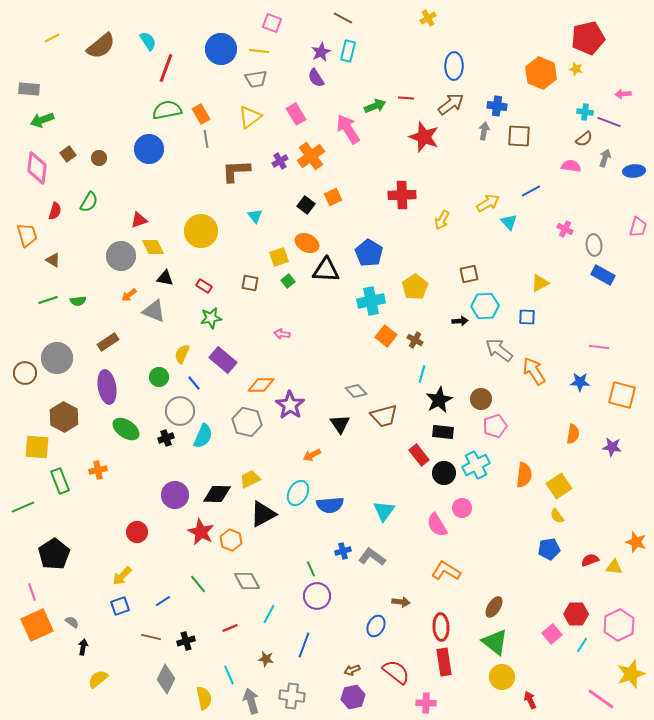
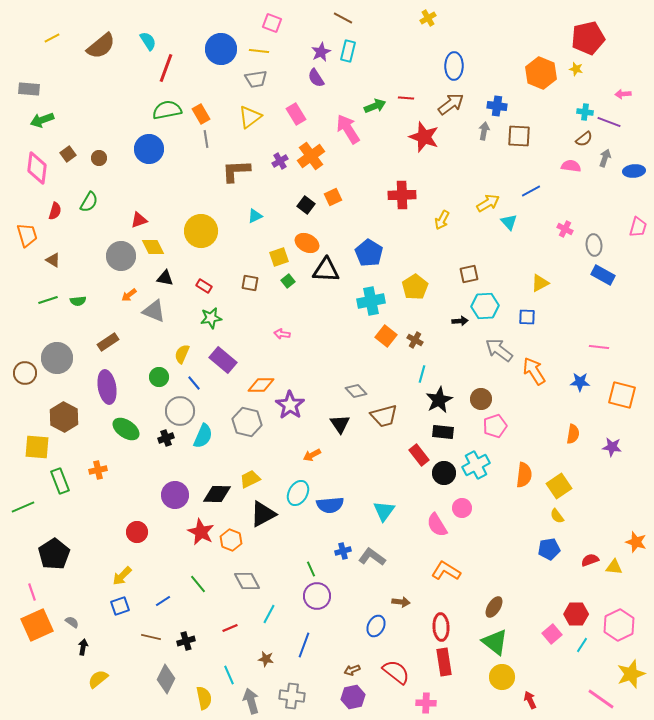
cyan triangle at (255, 216): rotated 42 degrees clockwise
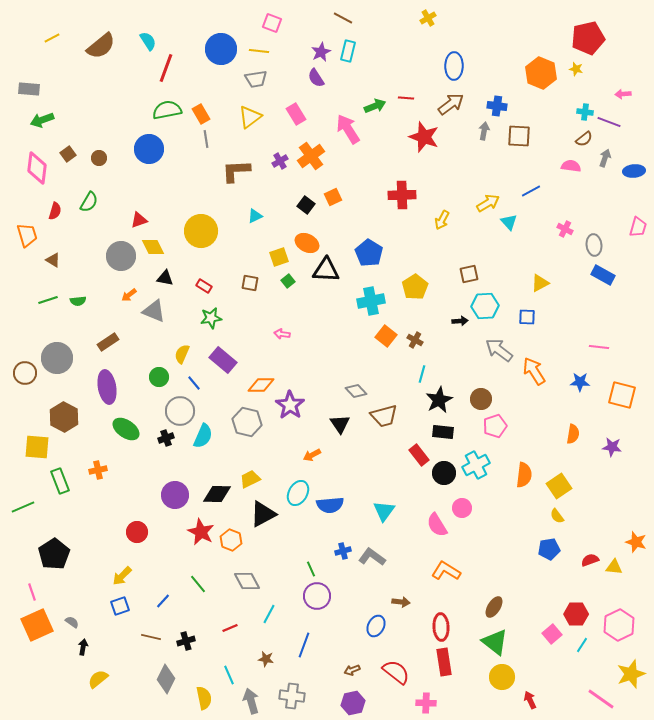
blue line at (163, 601): rotated 14 degrees counterclockwise
purple hexagon at (353, 697): moved 6 px down
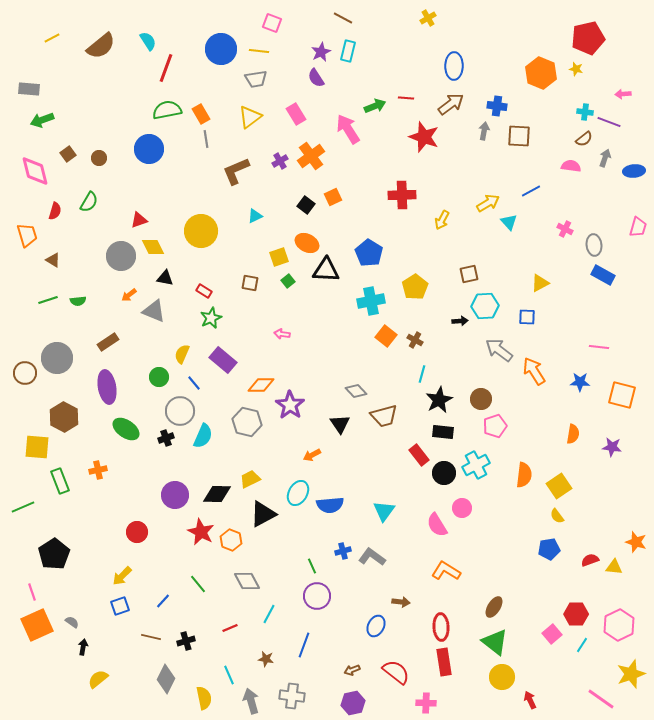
pink diamond at (37, 168): moved 2 px left, 3 px down; rotated 20 degrees counterclockwise
brown L-shape at (236, 171): rotated 20 degrees counterclockwise
red rectangle at (204, 286): moved 5 px down
green star at (211, 318): rotated 15 degrees counterclockwise
green line at (311, 569): moved 1 px right, 3 px up
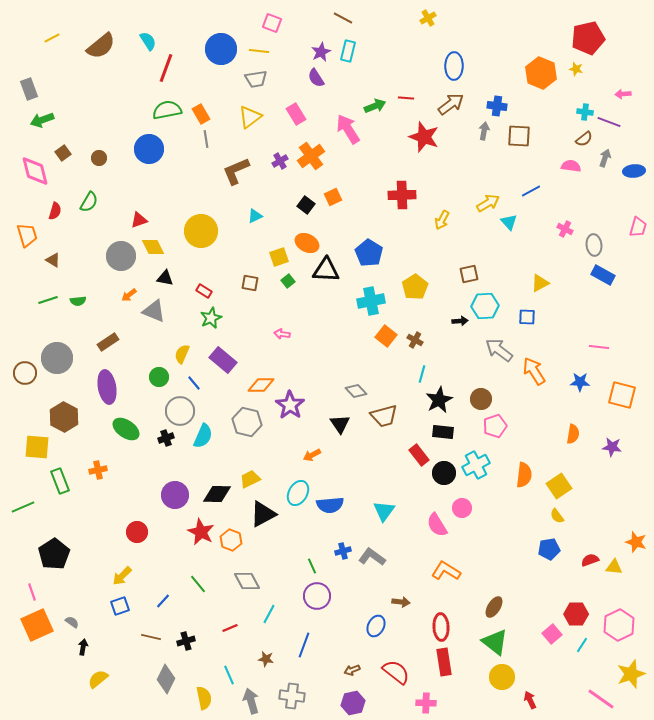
gray rectangle at (29, 89): rotated 65 degrees clockwise
brown square at (68, 154): moved 5 px left, 1 px up
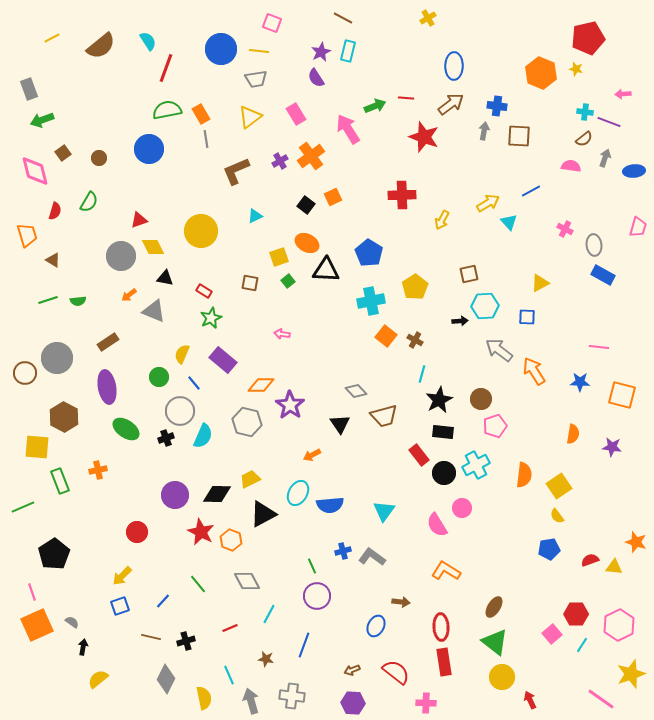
purple hexagon at (353, 703): rotated 15 degrees clockwise
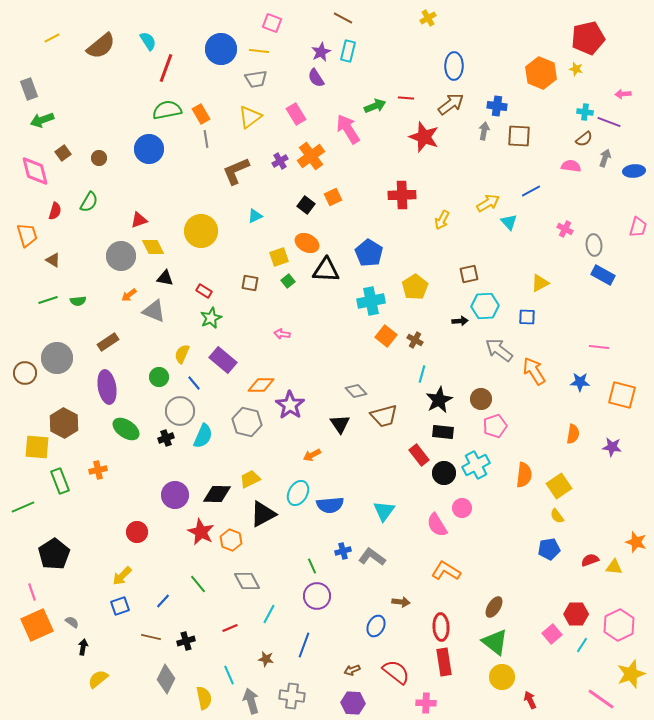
brown hexagon at (64, 417): moved 6 px down
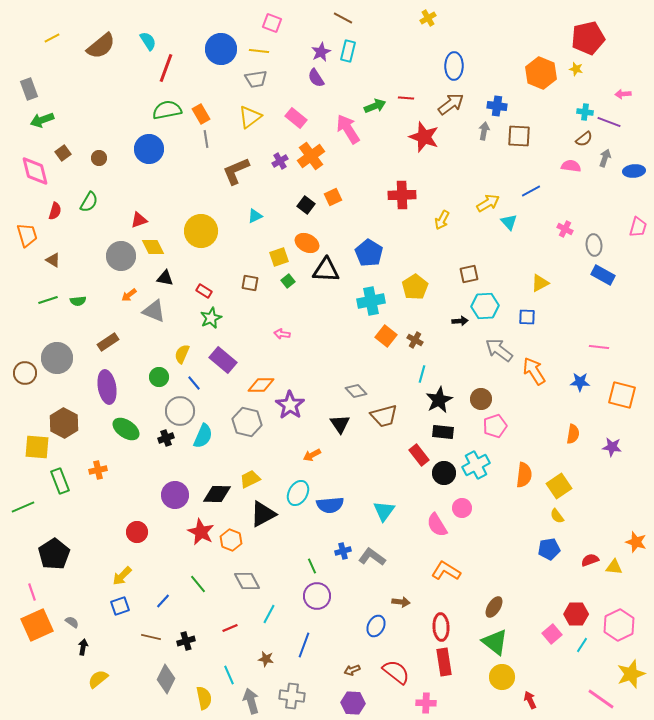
pink rectangle at (296, 114): moved 4 px down; rotated 20 degrees counterclockwise
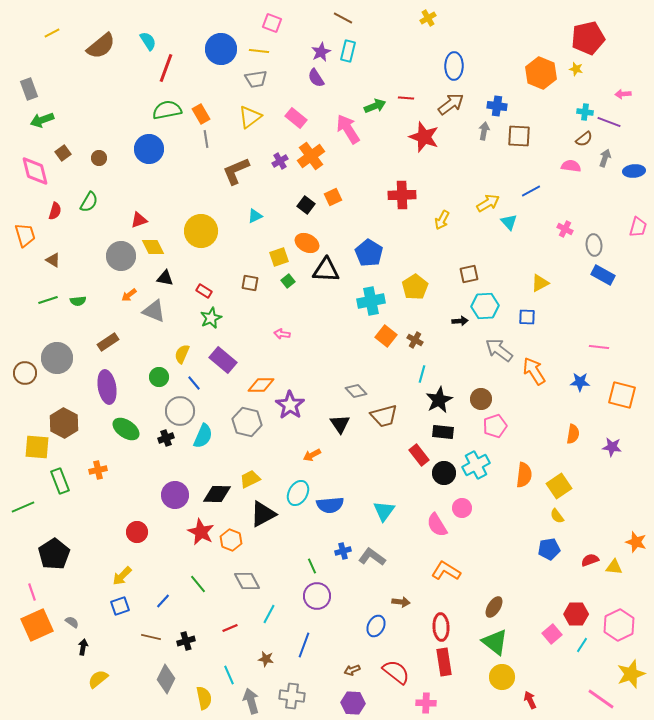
yellow line at (52, 38): moved 5 px up
orange trapezoid at (27, 235): moved 2 px left
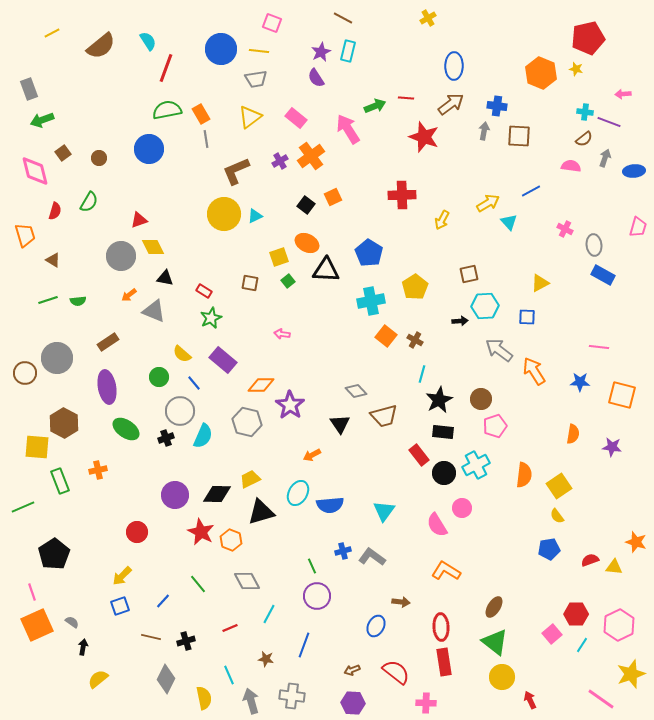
yellow circle at (201, 231): moved 23 px right, 17 px up
yellow semicircle at (182, 354): rotated 72 degrees counterclockwise
black triangle at (263, 514): moved 2 px left, 2 px up; rotated 12 degrees clockwise
